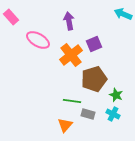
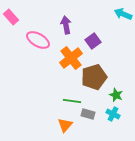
purple arrow: moved 3 px left, 4 px down
purple square: moved 1 px left, 3 px up; rotated 14 degrees counterclockwise
orange cross: moved 3 px down
brown pentagon: moved 2 px up
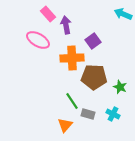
pink rectangle: moved 37 px right, 3 px up
orange cross: moved 1 px right; rotated 35 degrees clockwise
brown pentagon: rotated 20 degrees clockwise
green star: moved 4 px right, 8 px up
green line: rotated 48 degrees clockwise
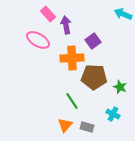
gray rectangle: moved 1 px left, 13 px down
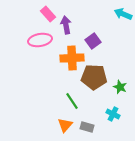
pink ellipse: moved 2 px right; rotated 40 degrees counterclockwise
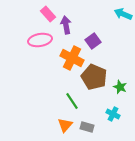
orange cross: rotated 30 degrees clockwise
brown pentagon: rotated 20 degrees clockwise
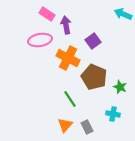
pink rectangle: moved 1 px left; rotated 14 degrees counterclockwise
orange cross: moved 4 px left
green line: moved 2 px left, 2 px up
cyan cross: rotated 16 degrees counterclockwise
gray rectangle: rotated 48 degrees clockwise
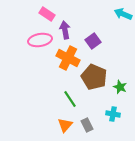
purple arrow: moved 1 px left, 5 px down
gray rectangle: moved 2 px up
